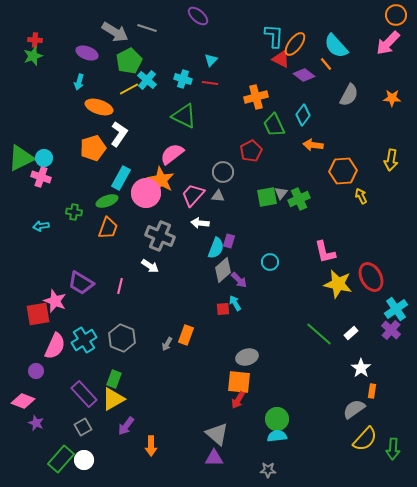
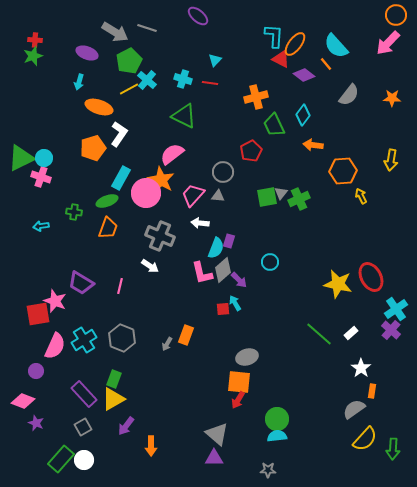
cyan triangle at (211, 60): moved 4 px right
gray semicircle at (349, 95): rotated 10 degrees clockwise
pink L-shape at (325, 252): moved 123 px left, 21 px down
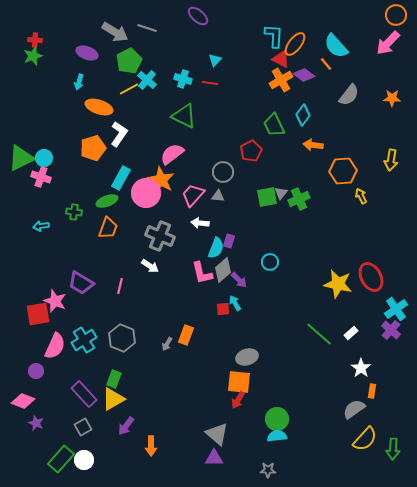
orange cross at (256, 97): moved 25 px right, 17 px up; rotated 15 degrees counterclockwise
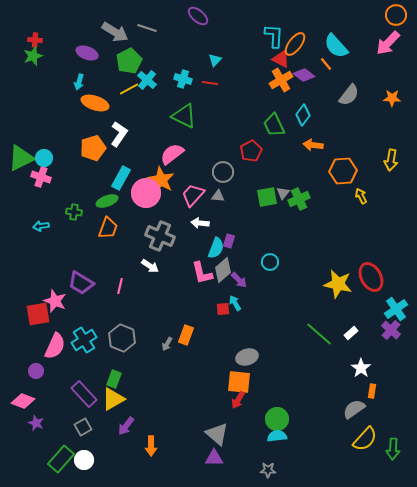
orange ellipse at (99, 107): moved 4 px left, 4 px up
gray triangle at (281, 193): moved 2 px right
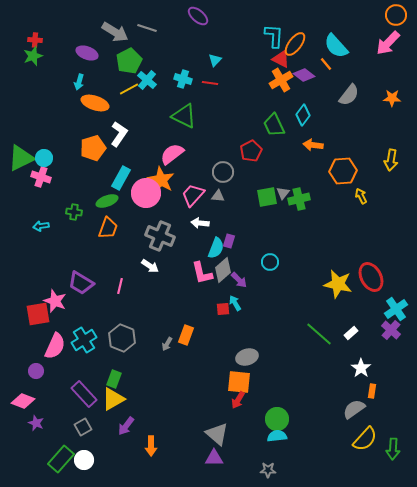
green cross at (299, 199): rotated 10 degrees clockwise
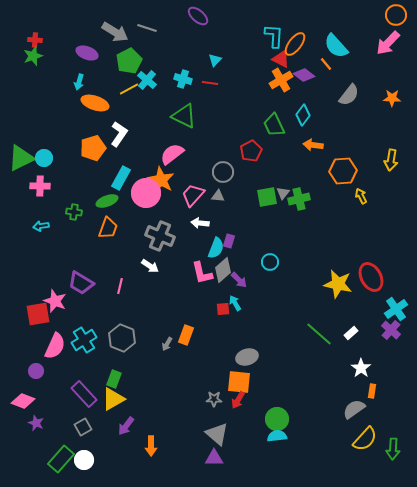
pink cross at (41, 177): moved 1 px left, 9 px down; rotated 18 degrees counterclockwise
gray star at (268, 470): moved 54 px left, 71 px up
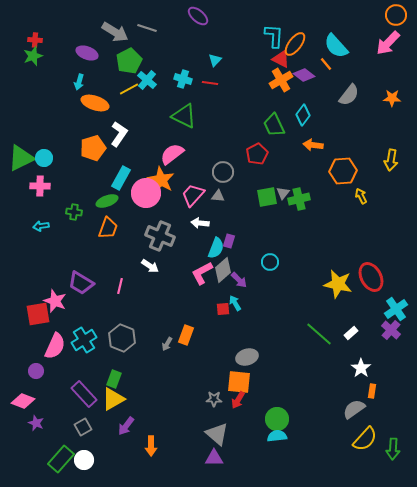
red pentagon at (251, 151): moved 6 px right, 3 px down
pink L-shape at (202, 273): rotated 75 degrees clockwise
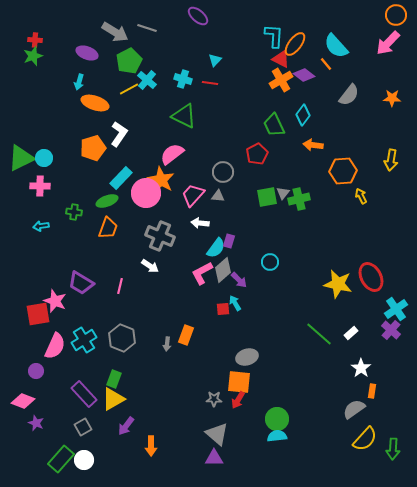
cyan rectangle at (121, 178): rotated 15 degrees clockwise
cyan semicircle at (216, 248): rotated 15 degrees clockwise
gray arrow at (167, 344): rotated 24 degrees counterclockwise
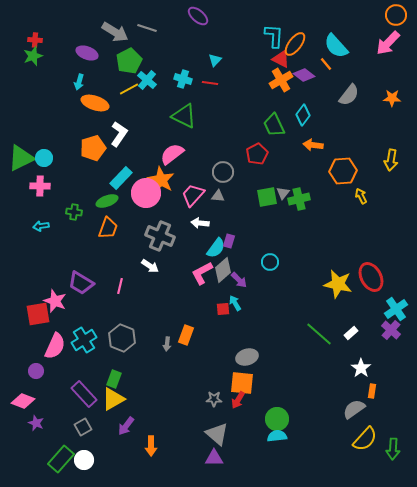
orange square at (239, 382): moved 3 px right, 1 px down
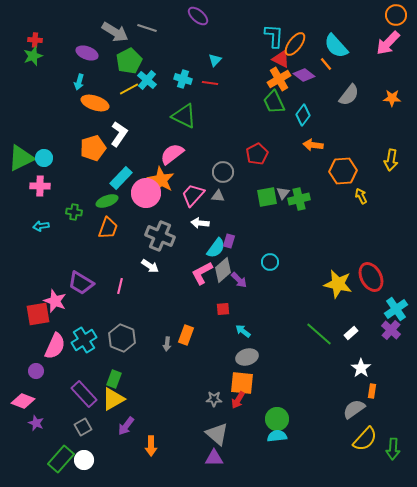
orange cross at (281, 80): moved 2 px left, 1 px up
green trapezoid at (274, 125): moved 23 px up
cyan arrow at (235, 303): moved 8 px right, 28 px down; rotated 21 degrees counterclockwise
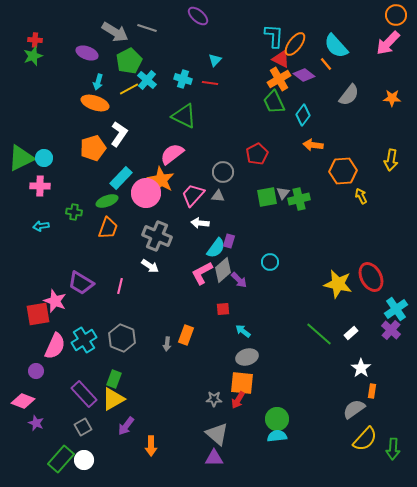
cyan arrow at (79, 82): moved 19 px right
gray cross at (160, 236): moved 3 px left
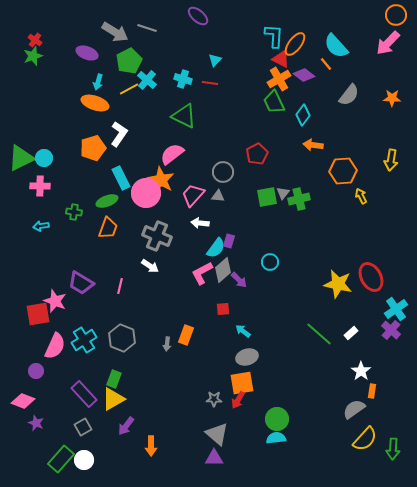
red cross at (35, 40): rotated 32 degrees clockwise
cyan rectangle at (121, 178): rotated 70 degrees counterclockwise
white star at (361, 368): moved 3 px down
orange square at (242, 383): rotated 15 degrees counterclockwise
cyan semicircle at (277, 436): moved 1 px left, 2 px down
